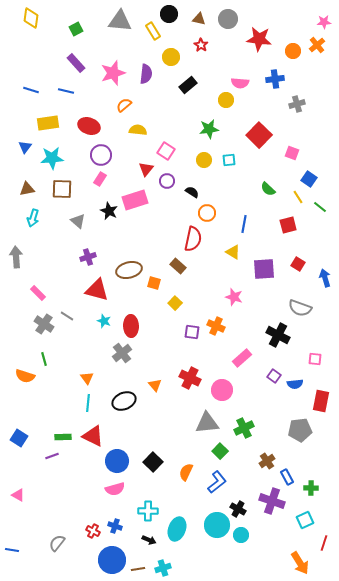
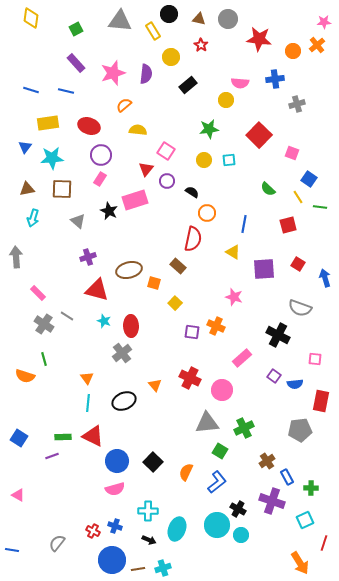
green line at (320, 207): rotated 32 degrees counterclockwise
green square at (220, 451): rotated 14 degrees counterclockwise
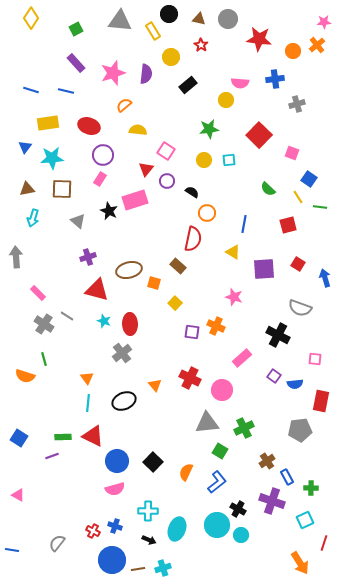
yellow diamond at (31, 18): rotated 25 degrees clockwise
purple circle at (101, 155): moved 2 px right
red ellipse at (131, 326): moved 1 px left, 2 px up
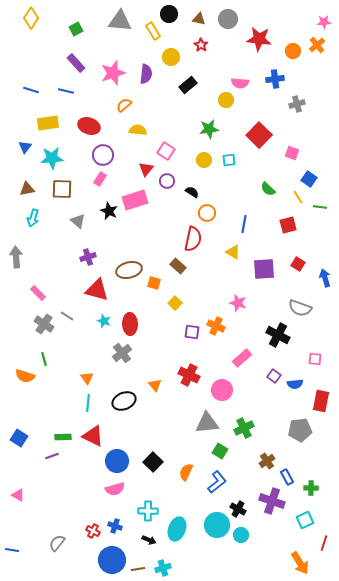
pink star at (234, 297): moved 4 px right, 6 px down
red cross at (190, 378): moved 1 px left, 3 px up
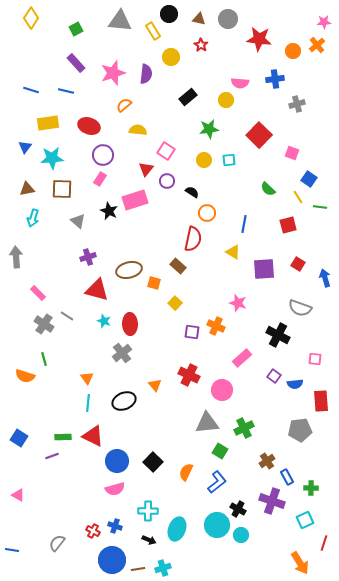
black rectangle at (188, 85): moved 12 px down
red rectangle at (321, 401): rotated 15 degrees counterclockwise
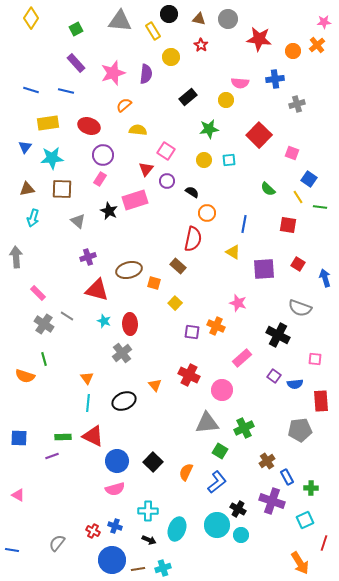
red square at (288, 225): rotated 24 degrees clockwise
blue square at (19, 438): rotated 30 degrees counterclockwise
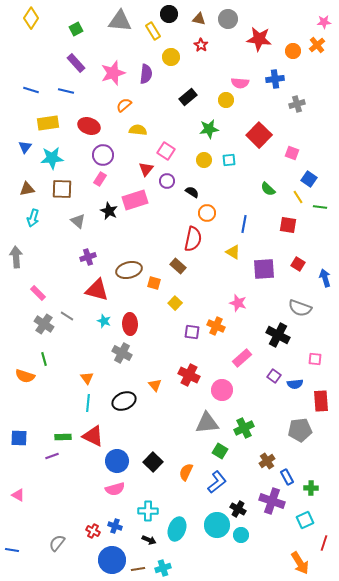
gray cross at (122, 353): rotated 24 degrees counterclockwise
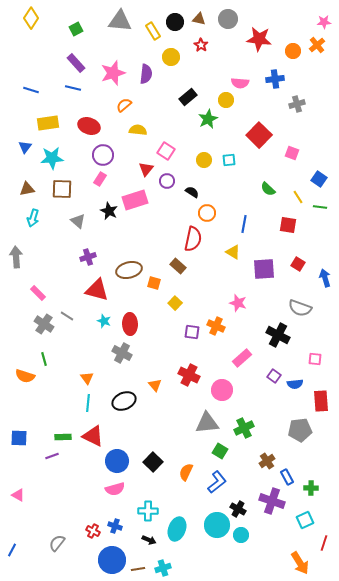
black circle at (169, 14): moved 6 px right, 8 px down
blue line at (66, 91): moved 7 px right, 3 px up
green star at (209, 129): moved 1 px left, 10 px up; rotated 18 degrees counterclockwise
blue square at (309, 179): moved 10 px right
blue line at (12, 550): rotated 72 degrees counterclockwise
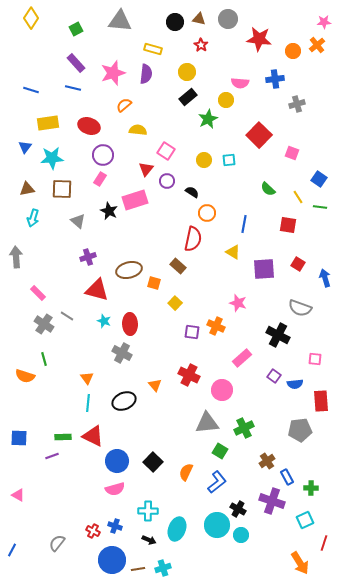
yellow rectangle at (153, 31): moved 18 px down; rotated 42 degrees counterclockwise
yellow circle at (171, 57): moved 16 px right, 15 px down
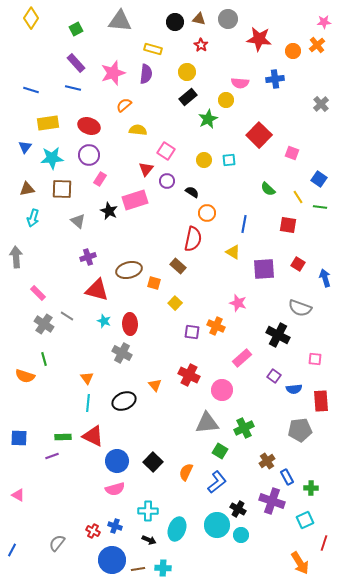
gray cross at (297, 104): moved 24 px right; rotated 28 degrees counterclockwise
purple circle at (103, 155): moved 14 px left
blue semicircle at (295, 384): moved 1 px left, 5 px down
cyan cross at (163, 568): rotated 21 degrees clockwise
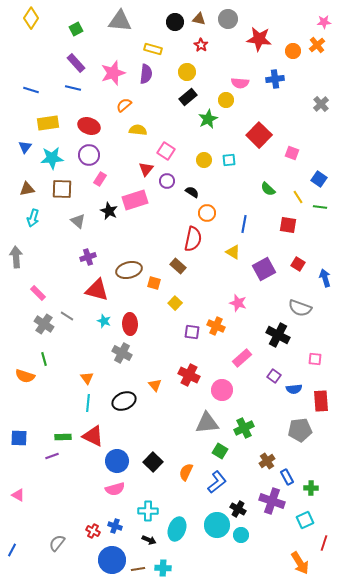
purple square at (264, 269): rotated 25 degrees counterclockwise
